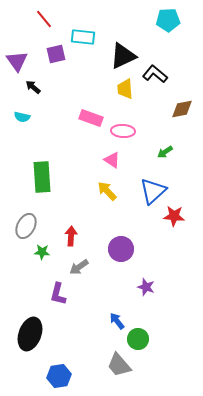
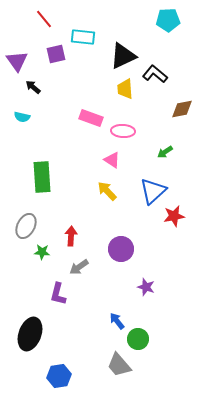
red star: rotated 15 degrees counterclockwise
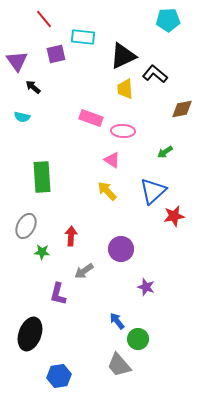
gray arrow: moved 5 px right, 4 px down
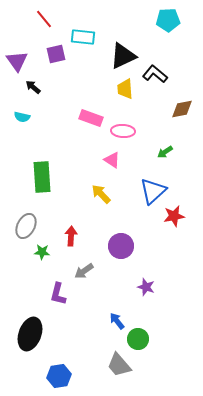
yellow arrow: moved 6 px left, 3 px down
purple circle: moved 3 px up
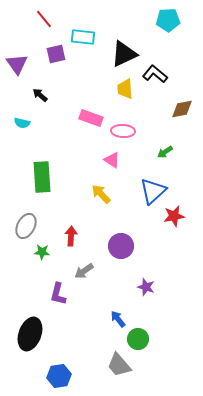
black triangle: moved 1 px right, 2 px up
purple triangle: moved 3 px down
black arrow: moved 7 px right, 8 px down
cyan semicircle: moved 6 px down
blue arrow: moved 1 px right, 2 px up
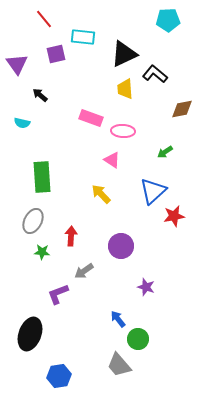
gray ellipse: moved 7 px right, 5 px up
purple L-shape: rotated 55 degrees clockwise
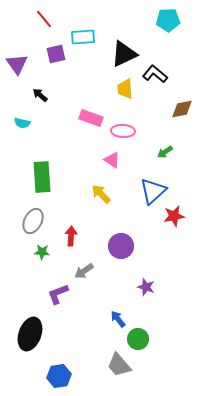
cyan rectangle: rotated 10 degrees counterclockwise
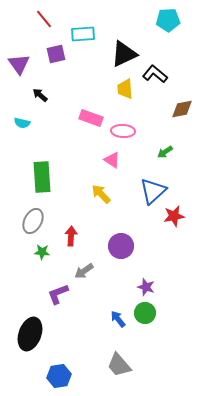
cyan rectangle: moved 3 px up
purple triangle: moved 2 px right
green circle: moved 7 px right, 26 px up
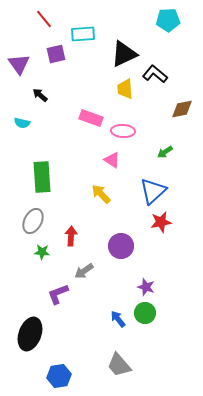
red star: moved 13 px left, 6 px down
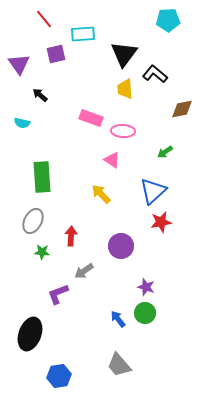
black triangle: rotated 28 degrees counterclockwise
